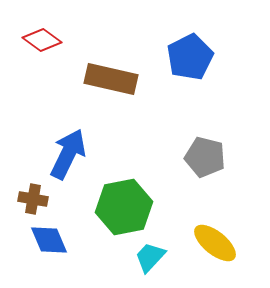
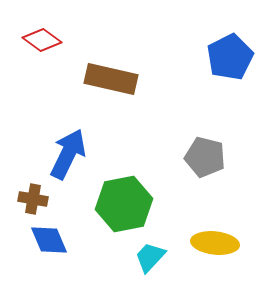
blue pentagon: moved 40 px right
green hexagon: moved 3 px up
yellow ellipse: rotated 33 degrees counterclockwise
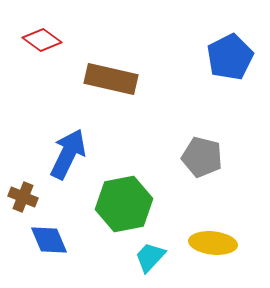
gray pentagon: moved 3 px left
brown cross: moved 10 px left, 2 px up; rotated 12 degrees clockwise
yellow ellipse: moved 2 px left
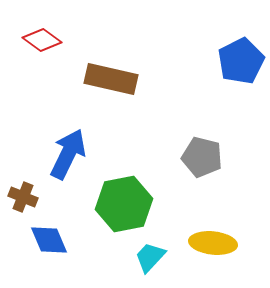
blue pentagon: moved 11 px right, 4 px down
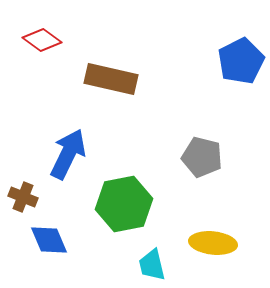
cyan trapezoid: moved 2 px right, 8 px down; rotated 56 degrees counterclockwise
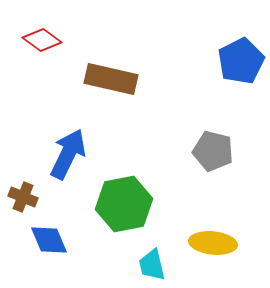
gray pentagon: moved 11 px right, 6 px up
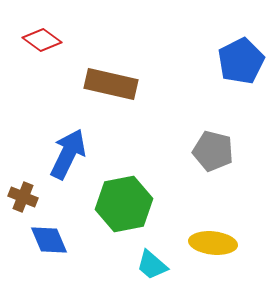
brown rectangle: moved 5 px down
cyan trapezoid: rotated 36 degrees counterclockwise
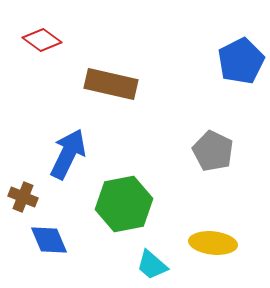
gray pentagon: rotated 12 degrees clockwise
